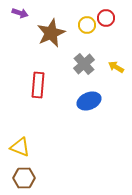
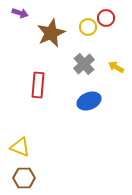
yellow circle: moved 1 px right, 2 px down
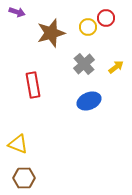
purple arrow: moved 3 px left, 1 px up
brown star: rotated 8 degrees clockwise
yellow arrow: rotated 112 degrees clockwise
red rectangle: moved 5 px left; rotated 15 degrees counterclockwise
yellow triangle: moved 2 px left, 3 px up
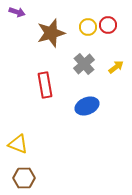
red circle: moved 2 px right, 7 px down
red rectangle: moved 12 px right
blue ellipse: moved 2 px left, 5 px down
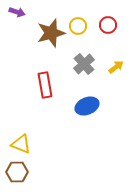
yellow circle: moved 10 px left, 1 px up
yellow triangle: moved 3 px right
brown hexagon: moved 7 px left, 6 px up
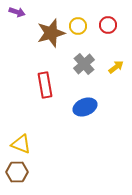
blue ellipse: moved 2 px left, 1 px down
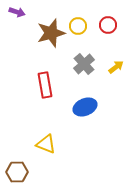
yellow triangle: moved 25 px right
